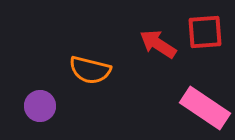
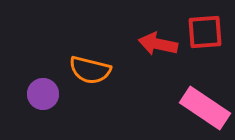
red arrow: rotated 21 degrees counterclockwise
purple circle: moved 3 px right, 12 px up
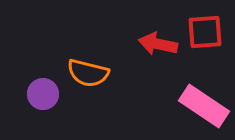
orange semicircle: moved 2 px left, 3 px down
pink rectangle: moved 1 px left, 2 px up
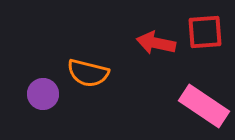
red arrow: moved 2 px left, 1 px up
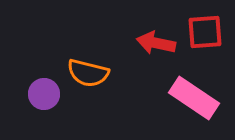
purple circle: moved 1 px right
pink rectangle: moved 10 px left, 8 px up
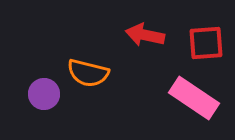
red square: moved 1 px right, 11 px down
red arrow: moved 11 px left, 8 px up
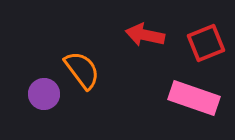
red square: rotated 18 degrees counterclockwise
orange semicircle: moved 6 px left, 3 px up; rotated 141 degrees counterclockwise
pink rectangle: rotated 15 degrees counterclockwise
